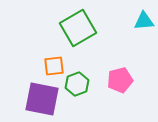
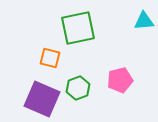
green square: rotated 18 degrees clockwise
orange square: moved 4 px left, 8 px up; rotated 20 degrees clockwise
green hexagon: moved 1 px right, 4 px down
purple square: rotated 12 degrees clockwise
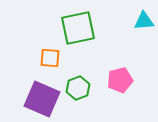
orange square: rotated 10 degrees counterclockwise
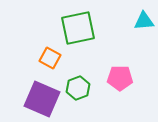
orange square: rotated 25 degrees clockwise
pink pentagon: moved 2 px up; rotated 15 degrees clockwise
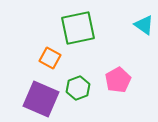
cyan triangle: moved 4 px down; rotated 40 degrees clockwise
pink pentagon: moved 2 px left, 2 px down; rotated 30 degrees counterclockwise
purple square: moved 1 px left
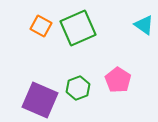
green square: rotated 12 degrees counterclockwise
orange square: moved 9 px left, 32 px up
pink pentagon: rotated 10 degrees counterclockwise
purple square: moved 1 px left, 1 px down
